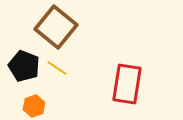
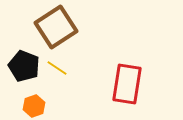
brown square: rotated 18 degrees clockwise
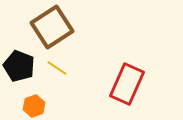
brown square: moved 4 px left
black pentagon: moved 5 px left
red rectangle: rotated 15 degrees clockwise
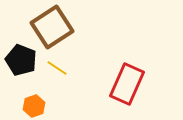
black pentagon: moved 2 px right, 6 px up
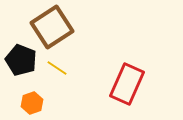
orange hexagon: moved 2 px left, 3 px up
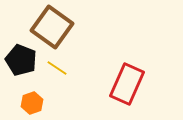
brown square: rotated 21 degrees counterclockwise
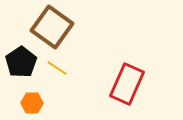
black pentagon: moved 2 px down; rotated 16 degrees clockwise
orange hexagon: rotated 20 degrees clockwise
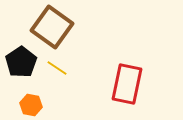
red rectangle: rotated 12 degrees counterclockwise
orange hexagon: moved 1 px left, 2 px down; rotated 10 degrees clockwise
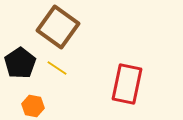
brown square: moved 6 px right
black pentagon: moved 1 px left, 1 px down
orange hexagon: moved 2 px right, 1 px down
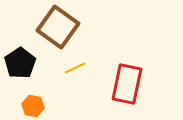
yellow line: moved 18 px right; rotated 60 degrees counterclockwise
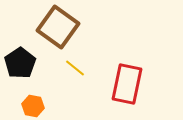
yellow line: rotated 65 degrees clockwise
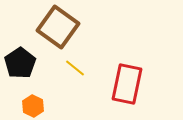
orange hexagon: rotated 15 degrees clockwise
